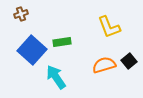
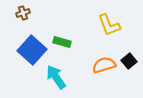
brown cross: moved 2 px right, 1 px up
yellow L-shape: moved 2 px up
green rectangle: rotated 24 degrees clockwise
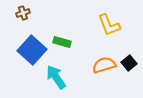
black square: moved 2 px down
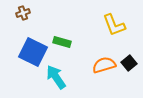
yellow L-shape: moved 5 px right
blue square: moved 1 px right, 2 px down; rotated 16 degrees counterclockwise
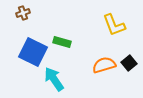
cyan arrow: moved 2 px left, 2 px down
